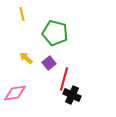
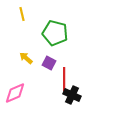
purple square: rotated 24 degrees counterclockwise
red line: rotated 15 degrees counterclockwise
pink diamond: rotated 15 degrees counterclockwise
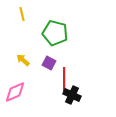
yellow arrow: moved 3 px left, 2 px down
pink diamond: moved 1 px up
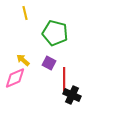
yellow line: moved 3 px right, 1 px up
pink diamond: moved 14 px up
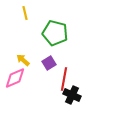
purple square: rotated 32 degrees clockwise
red line: rotated 10 degrees clockwise
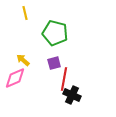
purple square: moved 5 px right; rotated 16 degrees clockwise
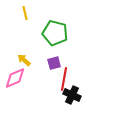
yellow arrow: moved 1 px right
